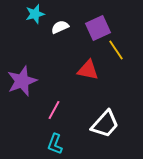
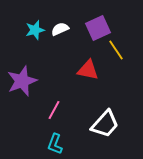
cyan star: moved 16 px down
white semicircle: moved 2 px down
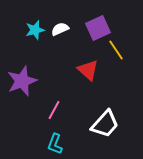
red triangle: rotated 30 degrees clockwise
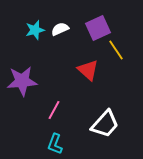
purple star: rotated 16 degrees clockwise
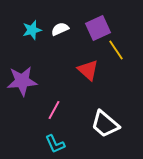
cyan star: moved 3 px left
white trapezoid: rotated 88 degrees clockwise
cyan L-shape: rotated 45 degrees counterclockwise
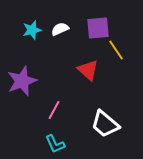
purple square: rotated 20 degrees clockwise
purple star: rotated 16 degrees counterclockwise
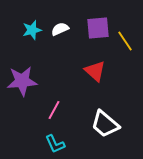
yellow line: moved 9 px right, 9 px up
red triangle: moved 7 px right, 1 px down
purple star: rotated 16 degrees clockwise
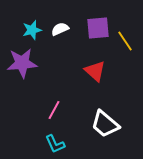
purple star: moved 18 px up
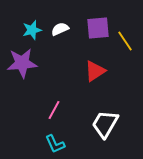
red triangle: rotated 45 degrees clockwise
white trapezoid: rotated 80 degrees clockwise
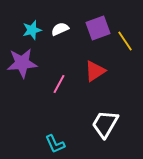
purple square: rotated 15 degrees counterclockwise
pink line: moved 5 px right, 26 px up
